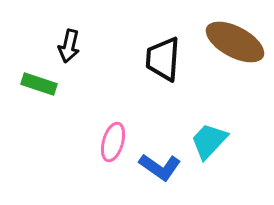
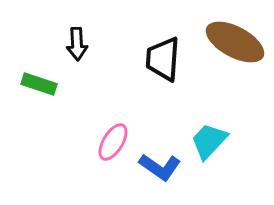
black arrow: moved 8 px right, 2 px up; rotated 16 degrees counterclockwise
pink ellipse: rotated 15 degrees clockwise
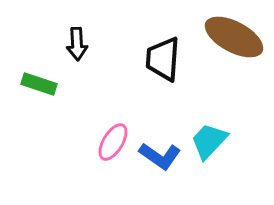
brown ellipse: moved 1 px left, 5 px up
blue L-shape: moved 11 px up
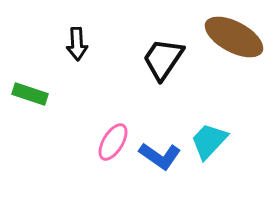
black trapezoid: rotated 30 degrees clockwise
green rectangle: moved 9 px left, 10 px down
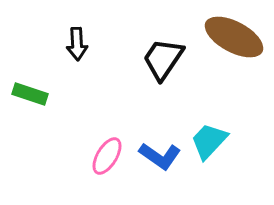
pink ellipse: moved 6 px left, 14 px down
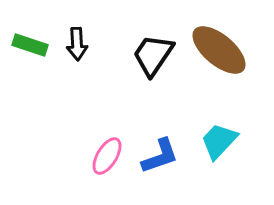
brown ellipse: moved 15 px left, 13 px down; rotated 12 degrees clockwise
black trapezoid: moved 10 px left, 4 px up
green rectangle: moved 49 px up
cyan trapezoid: moved 10 px right
blue L-shape: rotated 54 degrees counterclockwise
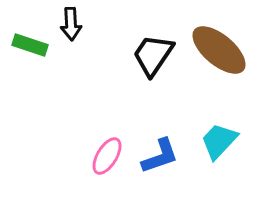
black arrow: moved 6 px left, 20 px up
